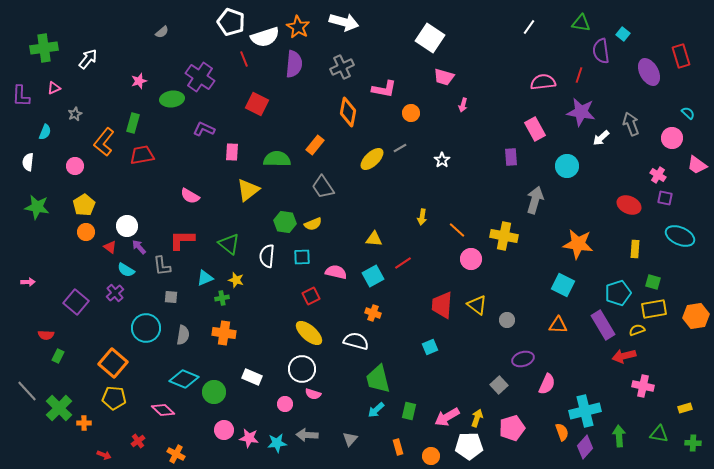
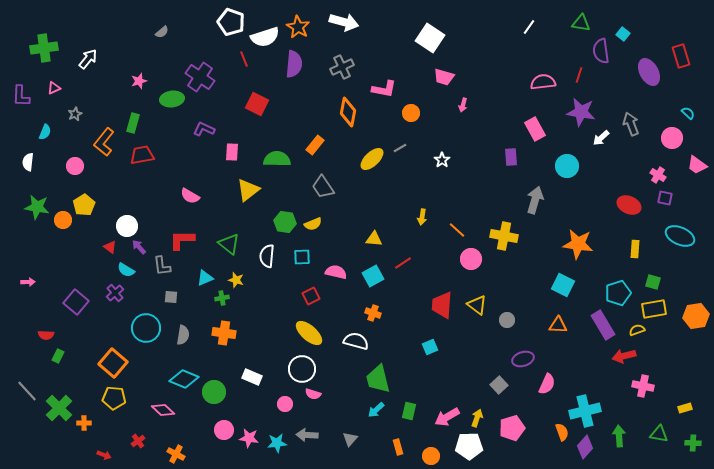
orange circle at (86, 232): moved 23 px left, 12 px up
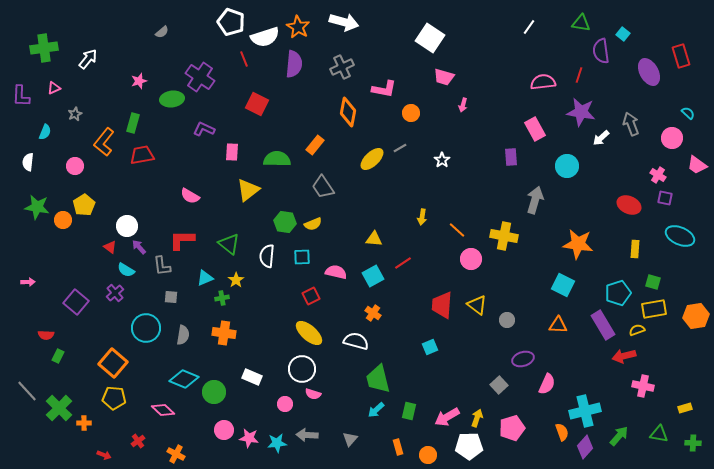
yellow star at (236, 280): rotated 21 degrees clockwise
orange cross at (373, 313): rotated 14 degrees clockwise
green arrow at (619, 436): rotated 45 degrees clockwise
orange circle at (431, 456): moved 3 px left, 1 px up
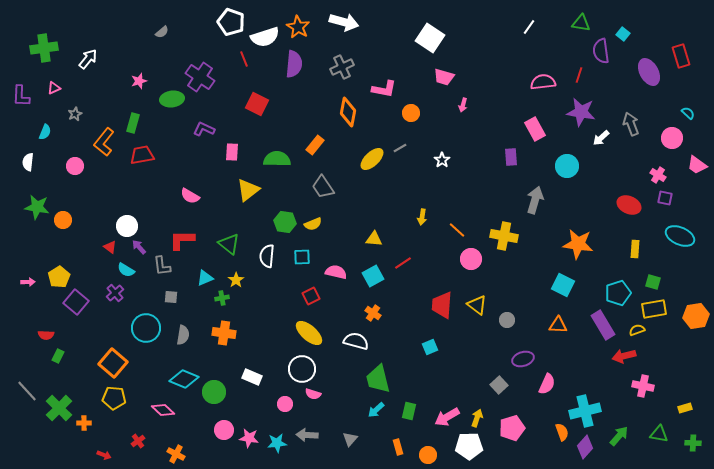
yellow pentagon at (84, 205): moved 25 px left, 72 px down
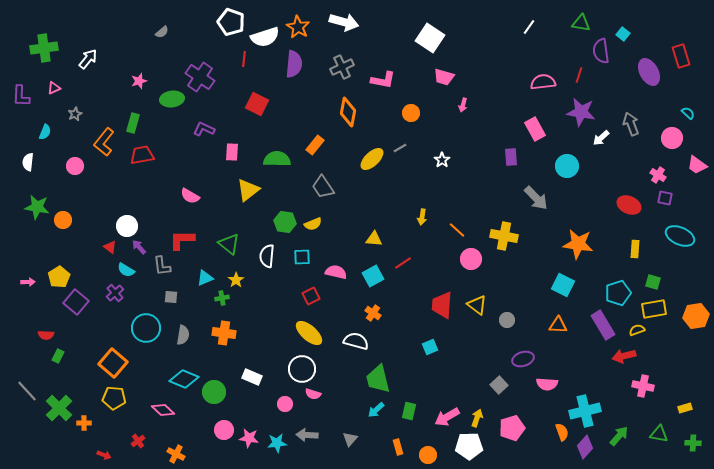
red line at (244, 59): rotated 28 degrees clockwise
pink L-shape at (384, 89): moved 1 px left, 9 px up
gray arrow at (535, 200): moved 1 px right, 2 px up; rotated 120 degrees clockwise
pink semicircle at (547, 384): rotated 70 degrees clockwise
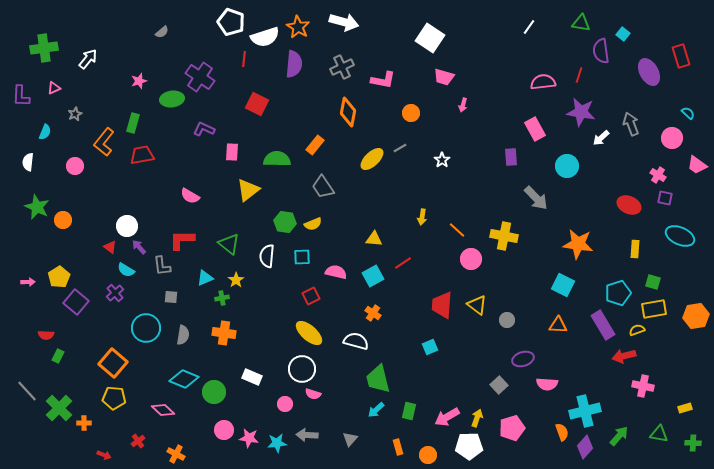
green star at (37, 207): rotated 15 degrees clockwise
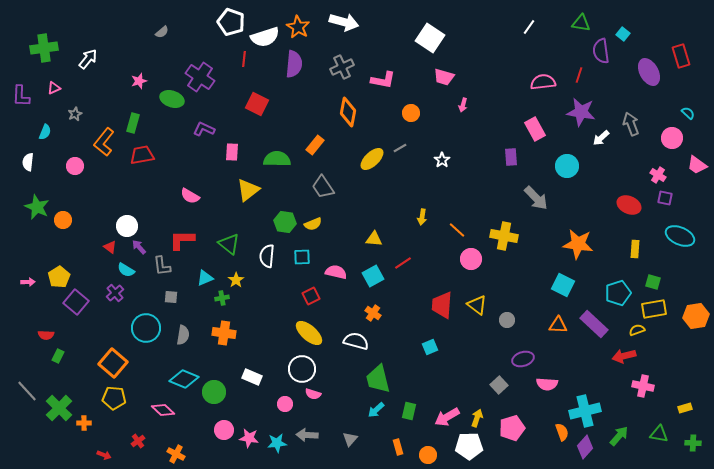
green ellipse at (172, 99): rotated 25 degrees clockwise
purple rectangle at (603, 325): moved 9 px left, 1 px up; rotated 16 degrees counterclockwise
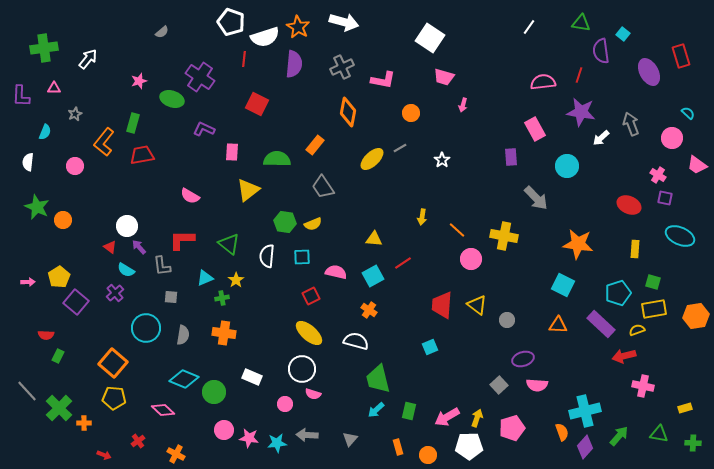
pink triangle at (54, 88): rotated 24 degrees clockwise
orange cross at (373, 313): moved 4 px left, 3 px up
purple rectangle at (594, 324): moved 7 px right
pink semicircle at (547, 384): moved 10 px left, 1 px down
